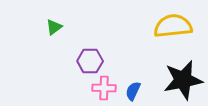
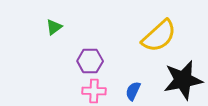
yellow semicircle: moved 14 px left, 10 px down; rotated 144 degrees clockwise
pink cross: moved 10 px left, 3 px down
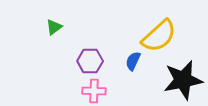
blue semicircle: moved 30 px up
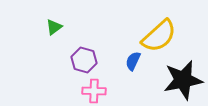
purple hexagon: moved 6 px left, 1 px up; rotated 15 degrees clockwise
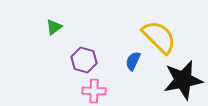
yellow semicircle: moved 1 px down; rotated 93 degrees counterclockwise
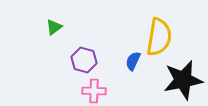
yellow semicircle: rotated 54 degrees clockwise
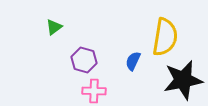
yellow semicircle: moved 6 px right
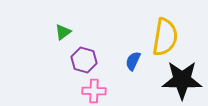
green triangle: moved 9 px right, 5 px down
black star: moved 1 px left; rotated 12 degrees clockwise
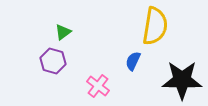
yellow semicircle: moved 10 px left, 11 px up
purple hexagon: moved 31 px left, 1 px down
pink cross: moved 4 px right, 5 px up; rotated 35 degrees clockwise
